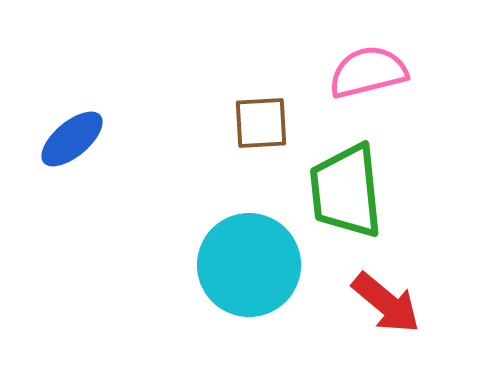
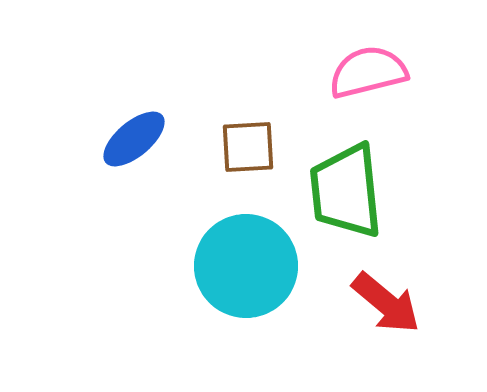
brown square: moved 13 px left, 24 px down
blue ellipse: moved 62 px right
cyan circle: moved 3 px left, 1 px down
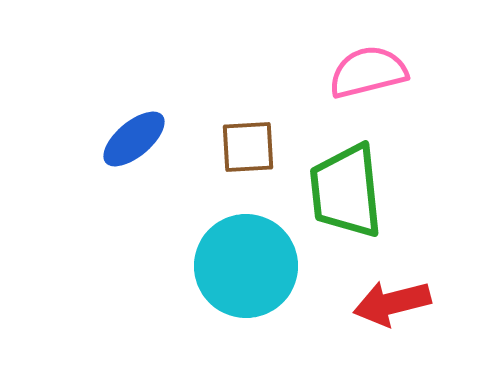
red arrow: moved 6 px right; rotated 126 degrees clockwise
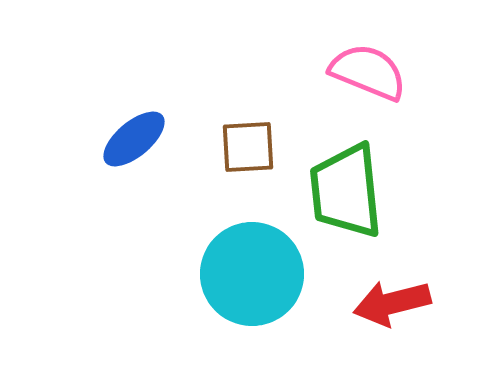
pink semicircle: rotated 36 degrees clockwise
cyan circle: moved 6 px right, 8 px down
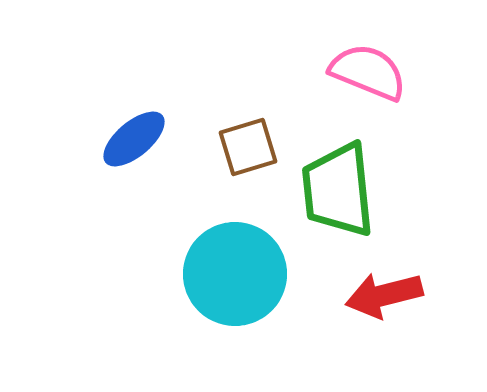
brown square: rotated 14 degrees counterclockwise
green trapezoid: moved 8 px left, 1 px up
cyan circle: moved 17 px left
red arrow: moved 8 px left, 8 px up
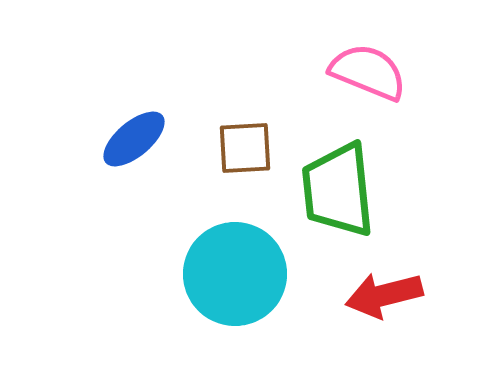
brown square: moved 3 px left, 1 px down; rotated 14 degrees clockwise
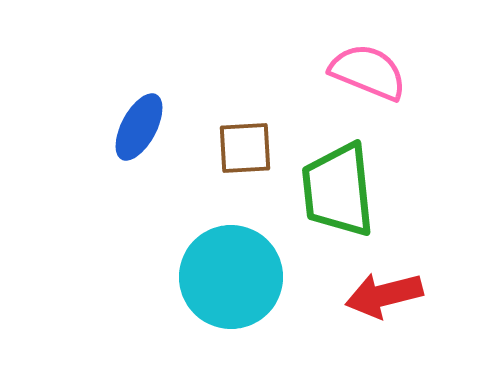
blue ellipse: moved 5 px right, 12 px up; rotated 22 degrees counterclockwise
cyan circle: moved 4 px left, 3 px down
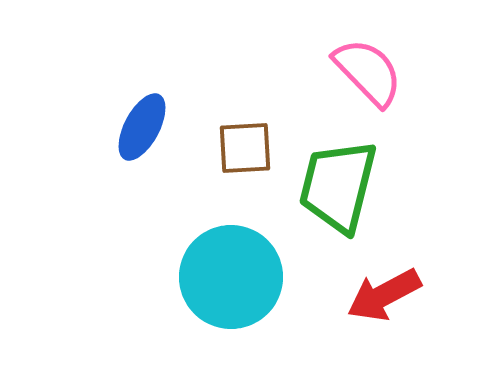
pink semicircle: rotated 24 degrees clockwise
blue ellipse: moved 3 px right
green trapezoid: moved 4 px up; rotated 20 degrees clockwise
red arrow: rotated 14 degrees counterclockwise
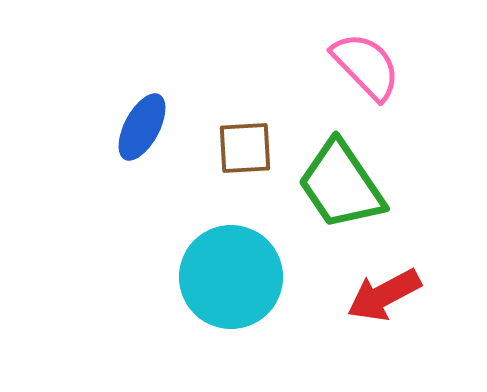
pink semicircle: moved 2 px left, 6 px up
green trapezoid: moved 3 px right, 1 px up; rotated 48 degrees counterclockwise
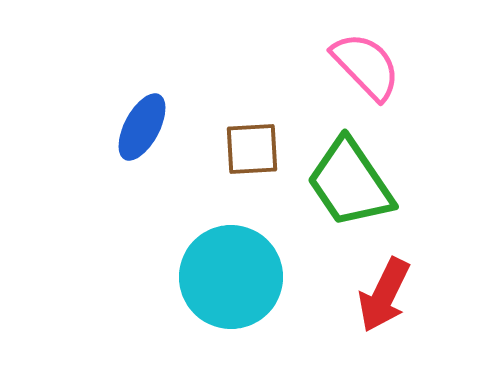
brown square: moved 7 px right, 1 px down
green trapezoid: moved 9 px right, 2 px up
red arrow: rotated 36 degrees counterclockwise
